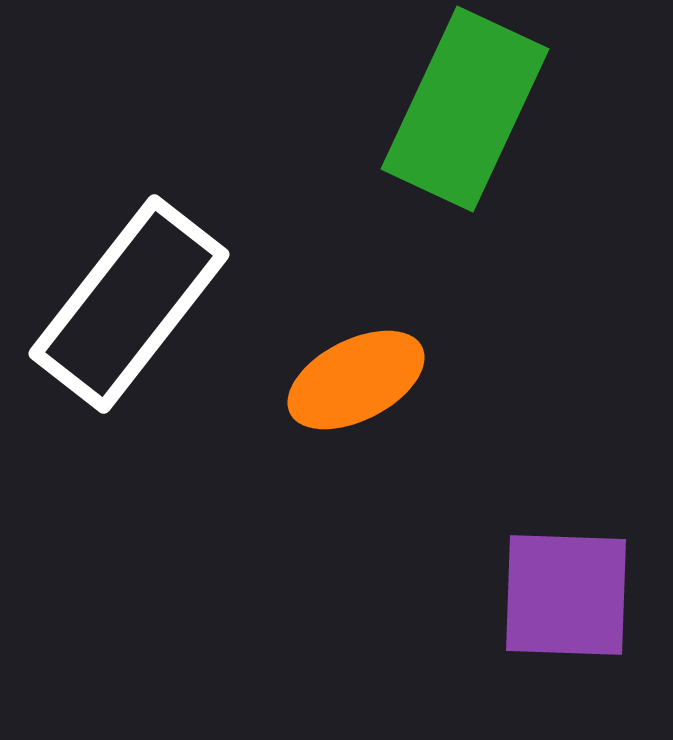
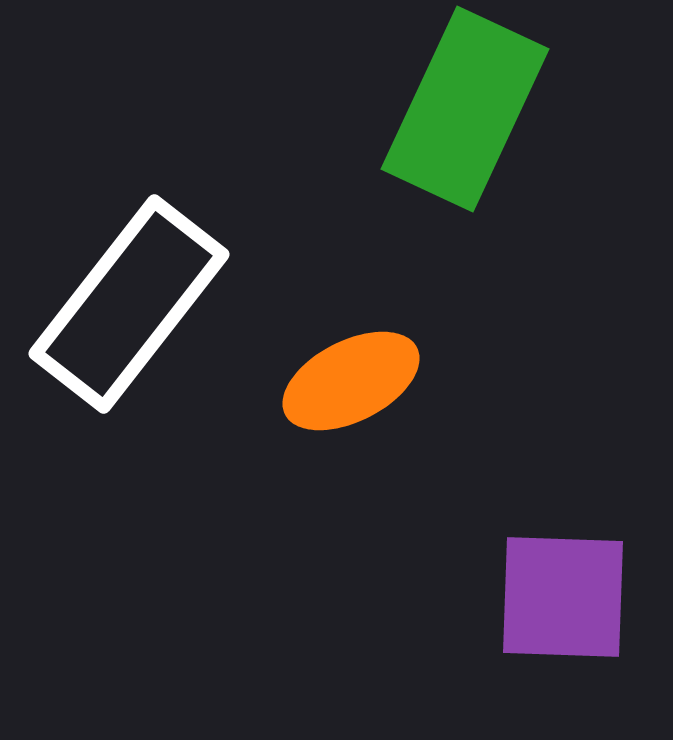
orange ellipse: moved 5 px left, 1 px down
purple square: moved 3 px left, 2 px down
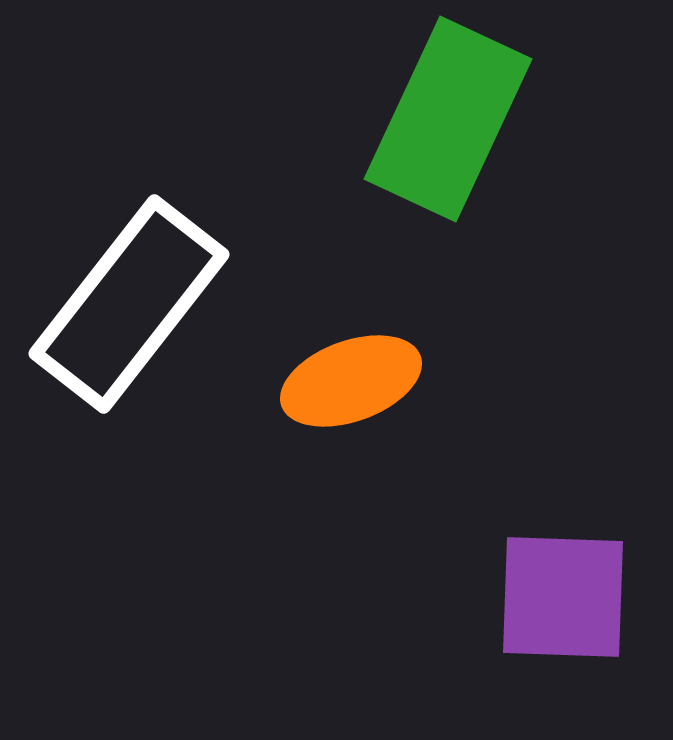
green rectangle: moved 17 px left, 10 px down
orange ellipse: rotated 7 degrees clockwise
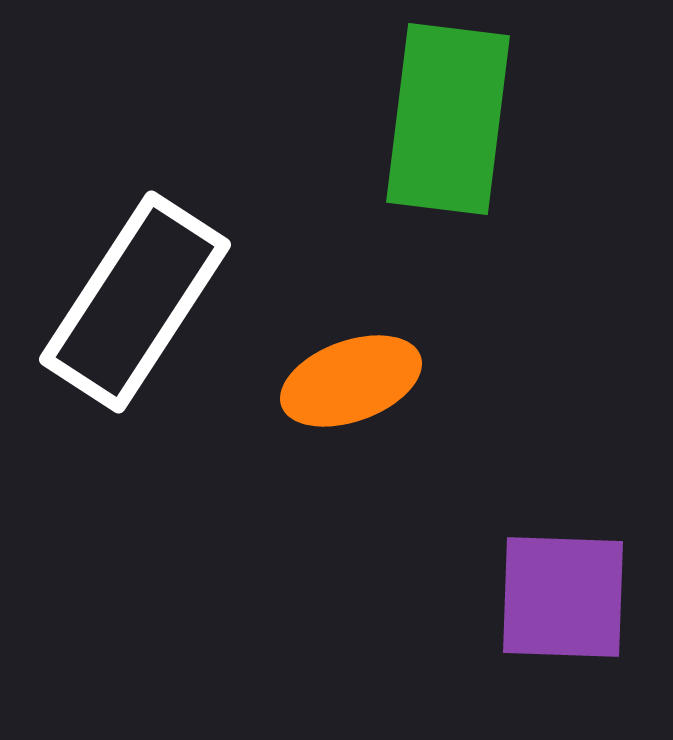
green rectangle: rotated 18 degrees counterclockwise
white rectangle: moved 6 px right, 2 px up; rotated 5 degrees counterclockwise
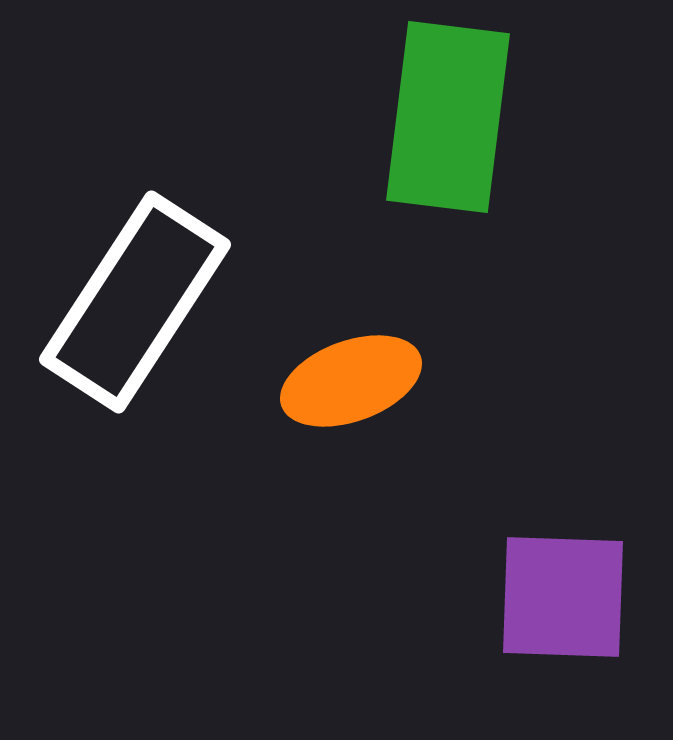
green rectangle: moved 2 px up
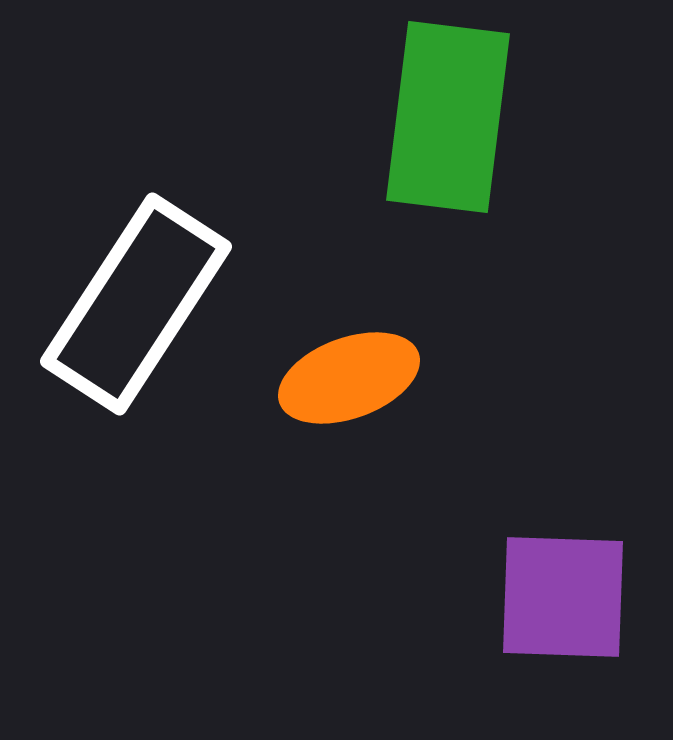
white rectangle: moved 1 px right, 2 px down
orange ellipse: moved 2 px left, 3 px up
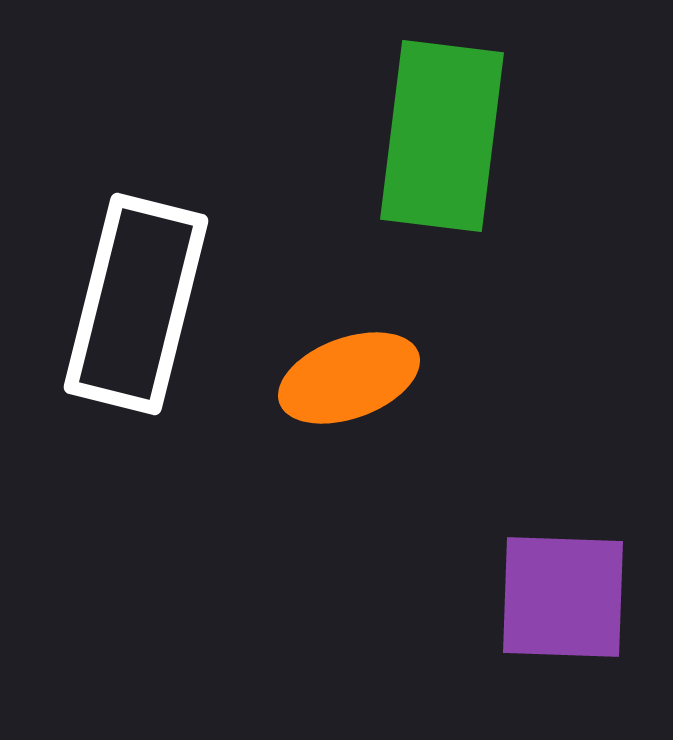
green rectangle: moved 6 px left, 19 px down
white rectangle: rotated 19 degrees counterclockwise
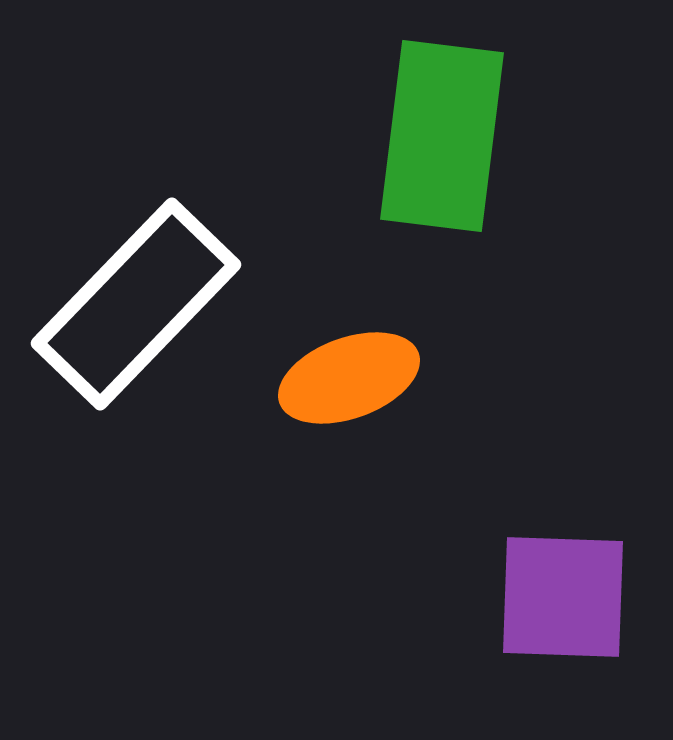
white rectangle: rotated 30 degrees clockwise
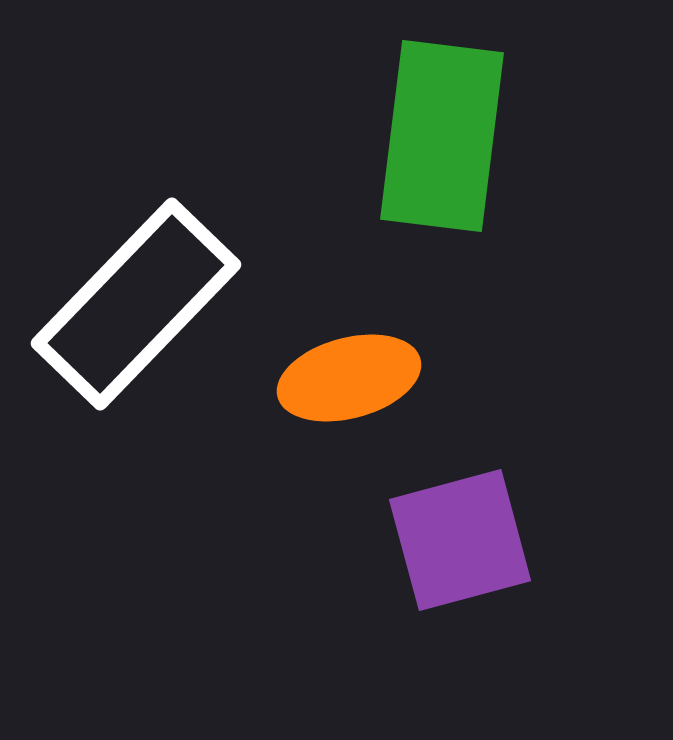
orange ellipse: rotated 5 degrees clockwise
purple square: moved 103 px left, 57 px up; rotated 17 degrees counterclockwise
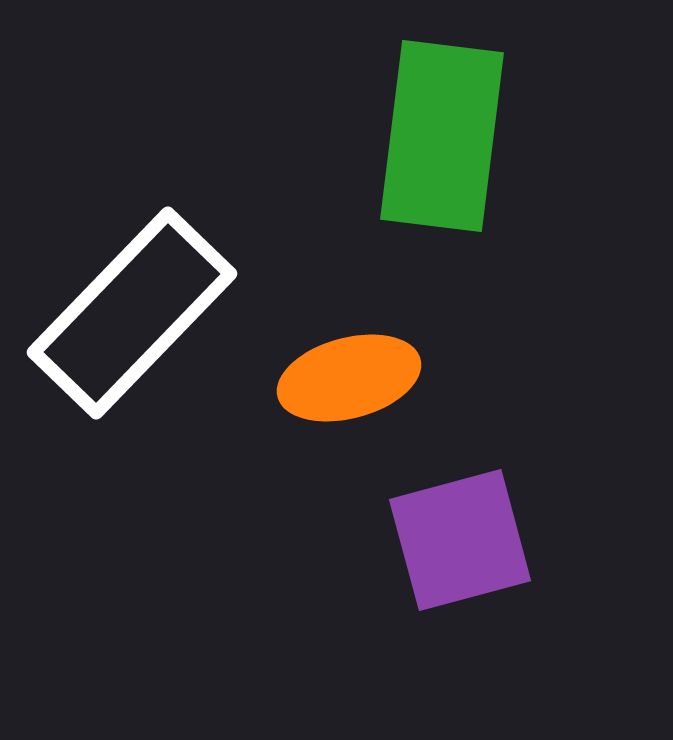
white rectangle: moved 4 px left, 9 px down
